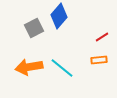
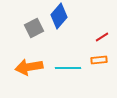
cyan line: moved 6 px right; rotated 40 degrees counterclockwise
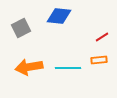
blue diamond: rotated 55 degrees clockwise
gray square: moved 13 px left
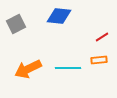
gray square: moved 5 px left, 4 px up
orange arrow: moved 1 px left, 2 px down; rotated 16 degrees counterclockwise
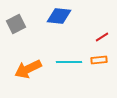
cyan line: moved 1 px right, 6 px up
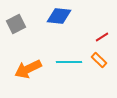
orange rectangle: rotated 49 degrees clockwise
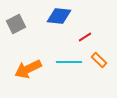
red line: moved 17 px left
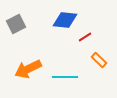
blue diamond: moved 6 px right, 4 px down
cyan line: moved 4 px left, 15 px down
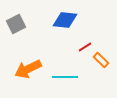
red line: moved 10 px down
orange rectangle: moved 2 px right
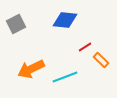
orange arrow: moved 3 px right
cyan line: rotated 20 degrees counterclockwise
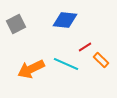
cyan line: moved 1 px right, 13 px up; rotated 45 degrees clockwise
